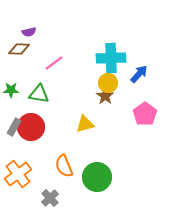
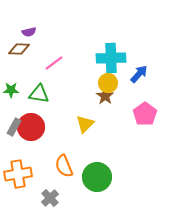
yellow triangle: rotated 30 degrees counterclockwise
orange cross: rotated 28 degrees clockwise
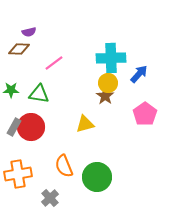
yellow triangle: rotated 30 degrees clockwise
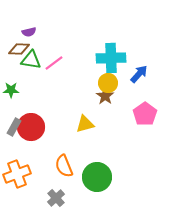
green triangle: moved 8 px left, 34 px up
orange cross: moved 1 px left; rotated 12 degrees counterclockwise
gray cross: moved 6 px right
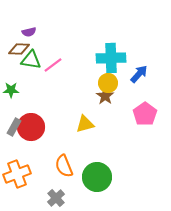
pink line: moved 1 px left, 2 px down
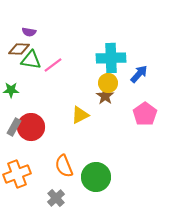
purple semicircle: rotated 24 degrees clockwise
yellow triangle: moved 5 px left, 9 px up; rotated 12 degrees counterclockwise
green circle: moved 1 px left
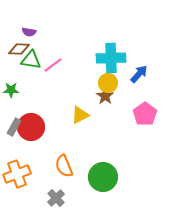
green circle: moved 7 px right
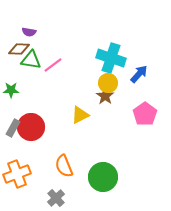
cyan cross: rotated 20 degrees clockwise
gray rectangle: moved 1 px left, 1 px down
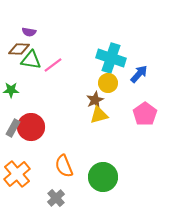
brown star: moved 10 px left, 4 px down; rotated 12 degrees clockwise
yellow triangle: moved 19 px right; rotated 12 degrees clockwise
orange cross: rotated 20 degrees counterclockwise
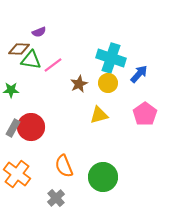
purple semicircle: moved 10 px right; rotated 32 degrees counterclockwise
brown star: moved 16 px left, 16 px up
orange cross: rotated 12 degrees counterclockwise
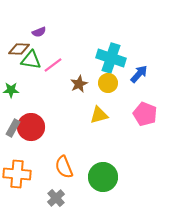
pink pentagon: rotated 15 degrees counterclockwise
orange semicircle: moved 1 px down
orange cross: rotated 32 degrees counterclockwise
